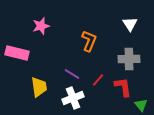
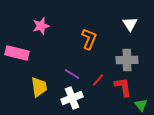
orange L-shape: moved 2 px up
gray cross: moved 2 px left, 1 px down
white cross: moved 1 px left
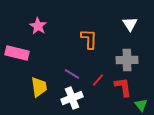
pink star: moved 3 px left; rotated 24 degrees counterclockwise
orange L-shape: rotated 20 degrees counterclockwise
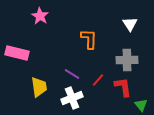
pink star: moved 2 px right, 10 px up
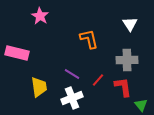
orange L-shape: rotated 15 degrees counterclockwise
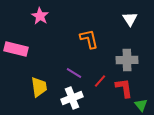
white triangle: moved 5 px up
pink rectangle: moved 1 px left, 4 px up
purple line: moved 2 px right, 1 px up
red line: moved 2 px right, 1 px down
red L-shape: moved 1 px right, 1 px down
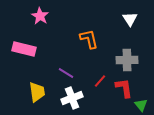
pink rectangle: moved 8 px right
purple line: moved 8 px left
yellow trapezoid: moved 2 px left, 5 px down
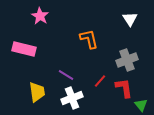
gray cross: rotated 20 degrees counterclockwise
purple line: moved 2 px down
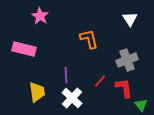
purple line: rotated 56 degrees clockwise
white cross: rotated 25 degrees counterclockwise
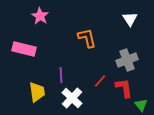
orange L-shape: moved 2 px left, 1 px up
purple line: moved 5 px left
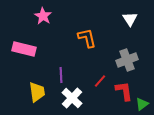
pink star: moved 3 px right
red L-shape: moved 3 px down
green triangle: moved 1 px right, 1 px up; rotated 32 degrees clockwise
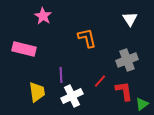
white cross: moved 2 px up; rotated 20 degrees clockwise
